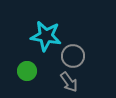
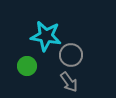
gray circle: moved 2 px left, 1 px up
green circle: moved 5 px up
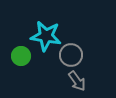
green circle: moved 6 px left, 10 px up
gray arrow: moved 8 px right, 1 px up
